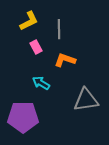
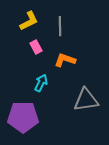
gray line: moved 1 px right, 3 px up
cyan arrow: rotated 84 degrees clockwise
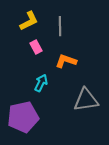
orange L-shape: moved 1 px right, 1 px down
purple pentagon: rotated 12 degrees counterclockwise
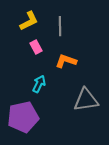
cyan arrow: moved 2 px left, 1 px down
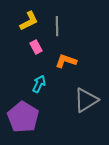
gray line: moved 3 px left
gray triangle: rotated 24 degrees counterclockwise
purple pentagon: rotated 28 degrees counterclockwise
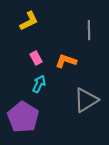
gray line: moved 32 px right, 4 px down
pink rectangle: moved 11 px down
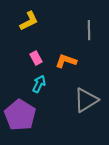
purple pentagon: moved 3 px left, 2 px up
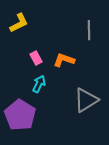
yellow L-shape: moved 10 px left, 2 px down
orange L-shape: moved 2 px left, 1 px up
